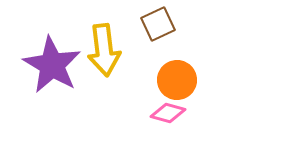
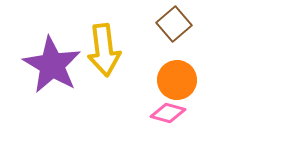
brown square: moved 16 px right; rotated 16 degrees counterclockwise
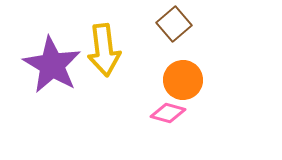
orange circle: moved 6 px right
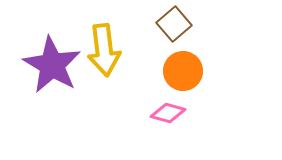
orange circle: moved 9 px up
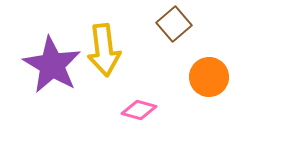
orange circle: moved 26 px right, 6 px down
pink diamond: moved 29 px left, 3 px up
